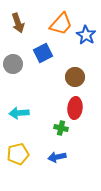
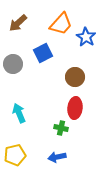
brown arrow: rotated 66 degrees clockwise
blue star: moved 2 px down
cyan arrow: rotated 72 degrees clockwise
yellow pentagon: moved 3 px left, 1 px down
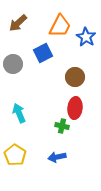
orange trapezoid: moved 1 px left, 2 px down; rotated 15 degrees counterclockwise
green cross: moved 1 px right, 2 px up
yellow pentagon: rotated 25 degrees counterclockwise
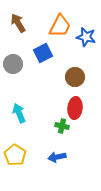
brown arrow: rotated 102 degrees clockwise
blue star: rotated 18 degrees counterclockwise
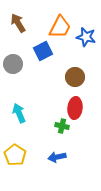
orange trapezoid: moved 1 px down
blue square: moved 2 px up
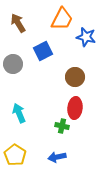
orange trapezoid: moved 2 px right, 8 px up
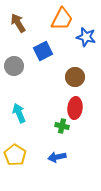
gray circle: moved 1 px right, 2 px down
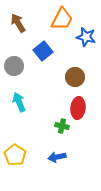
blue square: rotated 12 degrees counterclockwise
red ellipse: moved 3 px right
cyan arrow: moved 11 px up
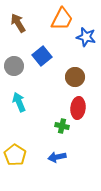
blue square: moved 1 px left, 5 px down
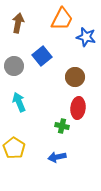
brown arrow: rotated 42 degrees clockwise
yellow pentagon: moved 1 px left, 7 px up
